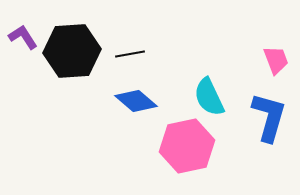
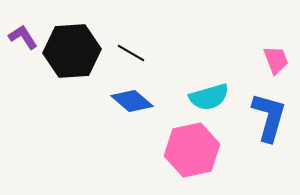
black line: moved 1 px right, 1 px up; rotated 40 degrees clockwise
cyan semicircle: rotated 81 degrees counterclockwise
blue diamond: moved 4 px left
pink hexagon: moved 5 px right, 4 px down
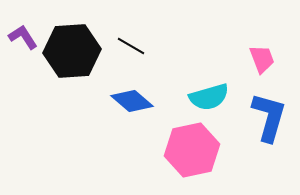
black line: moved 7 px up
pink trapezoid: moved 14 px left, 1 px up
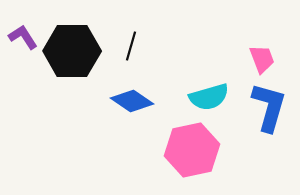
black line: rotated 76 degrees clockwise
black hexagon: rotated 4 degrees clockwise
blue diamond: rotated 6 degrees counterclockwise
blue L-shape: moved 10 px up
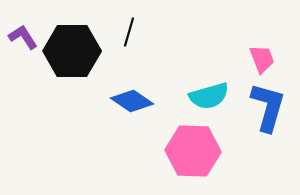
black line: moved 2 px left, 14 px up
cyan semicircle: moved 1 px up
blue L-shape: moved 1 px left
pink hexagon: moved 1 px right, 1 px down; rotated 14 degrees clockwise
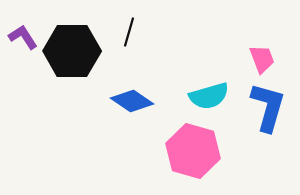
pink hexagon: rotated 14 degrees clockwise
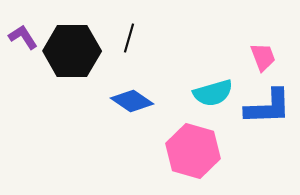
black line: moved 6 px down
pink trapezoid: moved 1 px right, 2 px up
cyan semicircle: moved 4 px right, 3 px up
blue L-shape: rotated 72 degrees clockwise
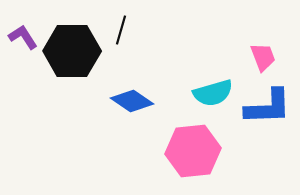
black line: moved 8 px left, 8 px up
pink hexagon: rotated 22 degrees counterclockwise
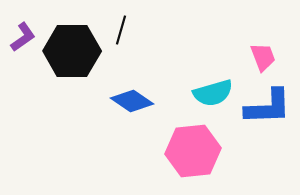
purple L-shape: rotated 88 degrees clockwise
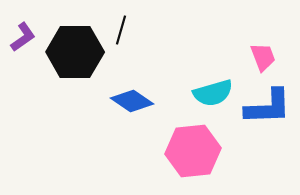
black hexagon: moved 3 px right, 1 px down
